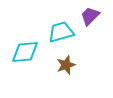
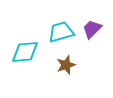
purple trapezoid: moved 2 px right, 13 px down
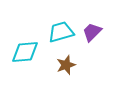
purple trapezoid: moved 3 px down
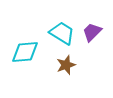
cyan trapezoid: moved 1 px right, 1 px down; rotated 48 degrees clockwise
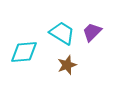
cyan diamond: moved 1 px left
brown star: moved 1 px right
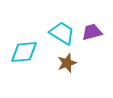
purple trapezoid: rotated 30 degrees clockwise
brown star: moved 2 px up
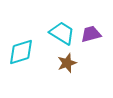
purple trapezoid: moved 1 px left, 2 px down
cyan diamond: moved 3 px left; rotated 12 degrees counterclockwise
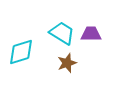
purple trapezoid: rotated 15 degrees clockwise
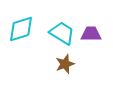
cyan diamond: moved 23 px up
brown star: moved 2 px left, 1 px down
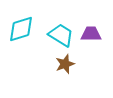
cyan trapezoid: moved 1 px left, 2 px down
